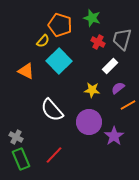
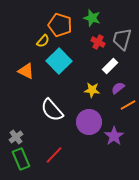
gray cross: rotated 24 degrees clockwise
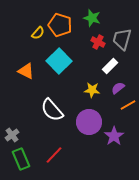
yellow semicircle: moved 5 px left, 8 px up
gray cross: moved 4 px left, 2 px up
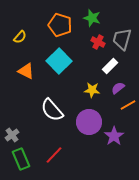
yellow semicircle: moved 18 px left, 4 px down
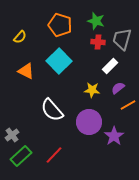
green star: moved 4 px right, 3 px down
red cross: rotated 24 degrees counterclockwise
green rectangle: moved 3 px up; rotated 70 degrees clockwise
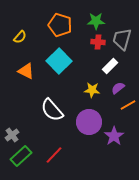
green star: rotated 18 degrees counterclockwise
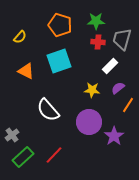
cyan square: rotated 25 degrees clockwise
orange line: rotated 28 degrees counterclockwise
white semicircle: moved 4 px left
green rectangle: moved 2 px right, 1 px down
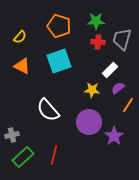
orange pentagon: moved 1 px left, 1 px down
white rectangle: moved 4 px down
orange triangle: moved 4 px left, 5 px up
gray cross: rotated 24 degrees clockwise
red line: rotated 30 degrees counterclockwise
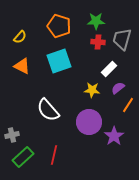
white rectangle: moved 1 px left, 1 px up
